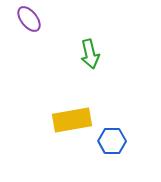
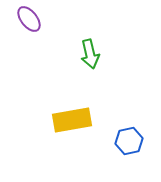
blue hexagon: moved 17 px right; rotated 12 degrees counterclockwise
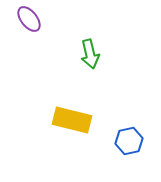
yellow rectangle: rotated 24 degrees clockwise
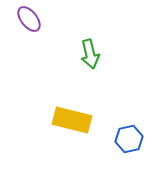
blue hexagon: moved 2 px up
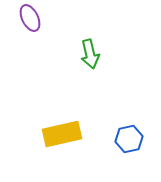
purple ellipse: moved 1 px right, 1 px up; rotated 12 degrees clockwise
yellow rectangle: moved 10 px left, 14 px down; rotated 27 degrees counterclockwise
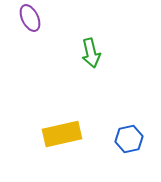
green arrow: moved 1 px right, 1 px up
